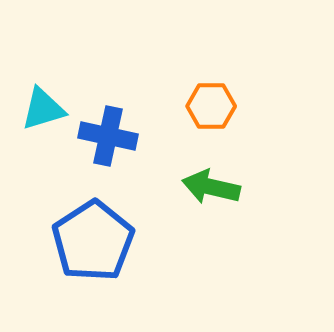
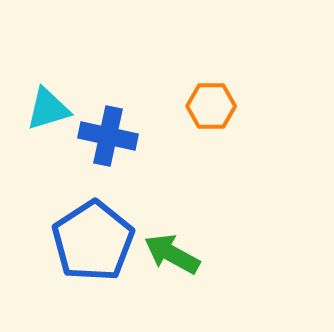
cyan triangle: moved 5 px right
green arrow: moved 39 px left, 67 px down; rotated 16 degrees clockwise
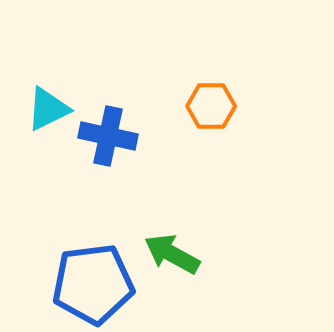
cyan triangle: rotated 9 degrees counterclockwise
blue pentagon: moved 43 px down; rotated 26 degrees clockwise
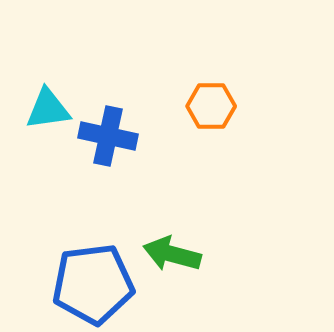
cyan triangle: rotated 18 degrees clockwise
green arrow: rotated 14 degrees counterclockwise
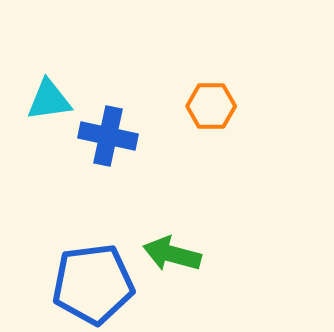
cyan triangle: moved 1 px right, 9 px up
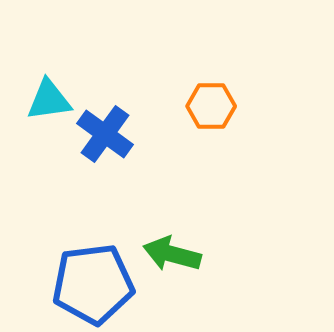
blue cross: moved 3 px left, 2 px up; rotated 24 degrees clockwise
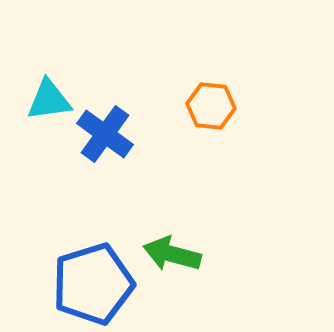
orange hexagon: rotated 6 degrees clockwise
blue pentagon: rotated 10 degrees counterclockwise
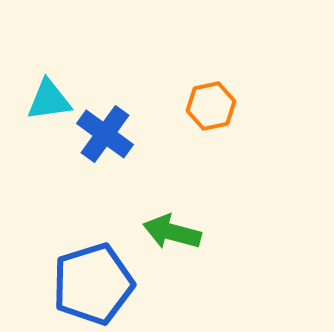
orange hexagon: rotated 18 degrees counterclockwise
green arrow: moved 22 px up
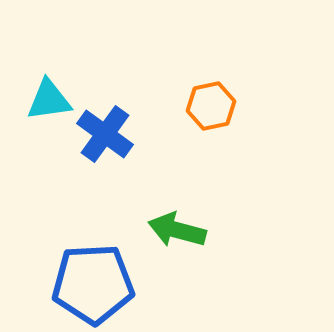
green arrow: moved 5 px right, 2 px up
blue pentagon: rotated 14 degrees clockwise
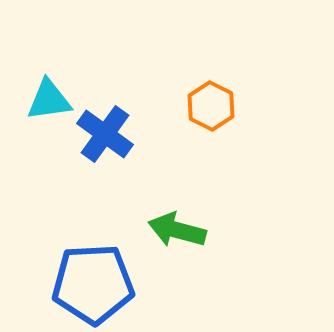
orange hexagon: rotated 21 degrees counterclockwise
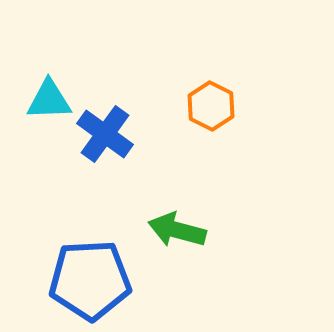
cyan triangle: rotated 6 degrees clockwise
blue pentagon: moved 3 px left, 4 px up
